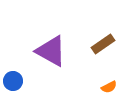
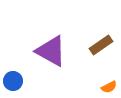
brown rectangle: moved 2 px left, 1 px down
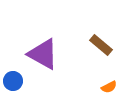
brown rectangle: rotated 75 degrees clockwise
purple triangle: moved 8 px left, 3 px down
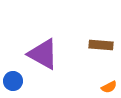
brown rectangle: rotated 35 degrees counterclockwise
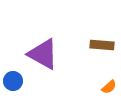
brown rectangle: moved 1 px right
orange semicircle: rotated 14 degrees counterclockwise
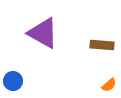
purple triangle: moved 21 px up
orange semicircle: moved 2 px up
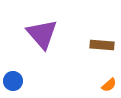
purple triangle: moved 1 px left, 1 px down; rotated 20 degrees clockwise
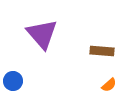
brown rectangle: moved 6 px down
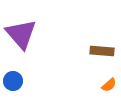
purple triangle: moved 21 px left
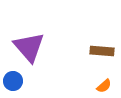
purple triangle: moved 8 px right, 13 px down
orange semicircle: moved 5 px left, 1 px down
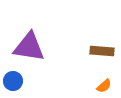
purple triangle: rotated 40 degrees counterclockwise
